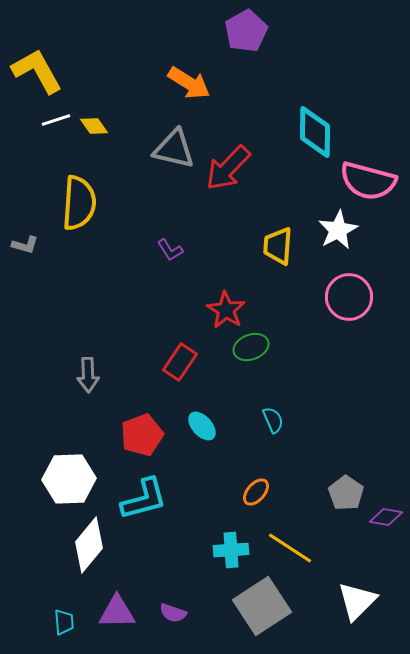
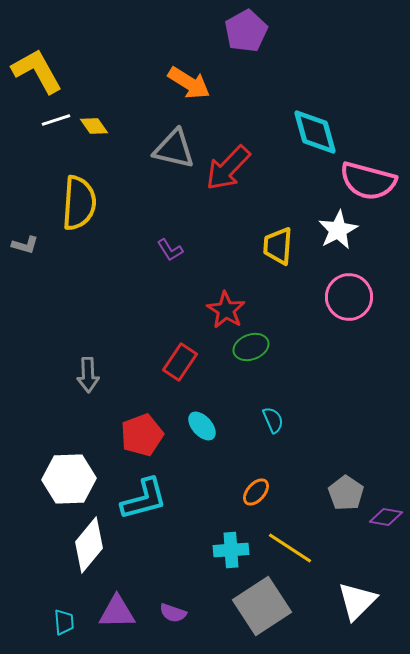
cyan diamond: rotated 16 degrees counterclockwise
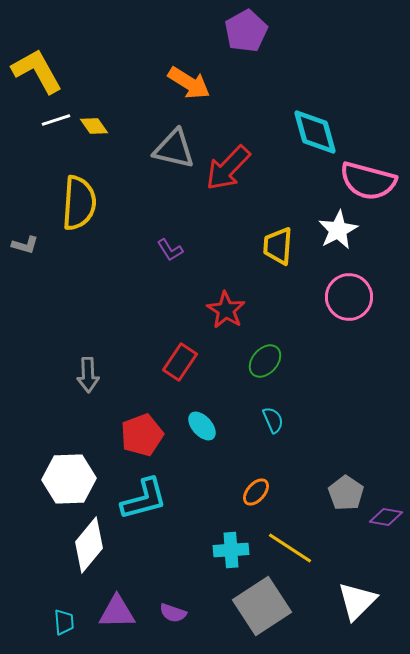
green ellipse: moved 14 px right, 14 px down; rotated 28 degrees counterclockwise
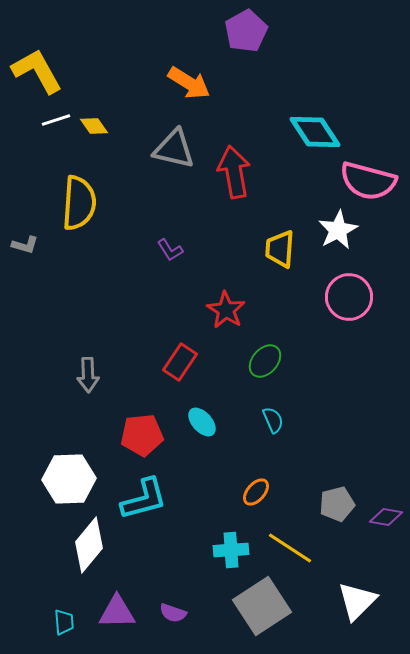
cyan diamond: rotated 18 degrees counterclockwise
red arrow: moved 6 px right, 4 px down; rotated 126 degrees clockwise
yellow trapezoid: moved 2 px right, 3 px down
cyan ellipse: moved 4 px up
red pentagon: rotated 15 degrees clockwise
gray pentagon: moved 9 px left, 11 px down; rotated 24 degrees clockwise
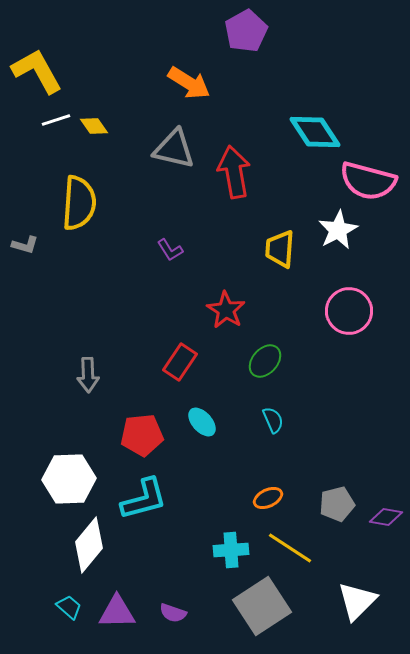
pink circle: moved 14 px down
orange ellipse: moved 12 px right, 6 px down; rotated 24 degrees clockwise
cyan trapezoid: moved 5 px right, 15 px up; rotated 44 degrees counterclockwise
